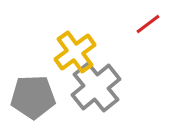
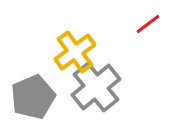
gray pentagon: rotated 21 degrees counterclockwise
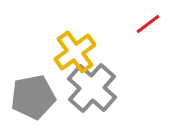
gray cross: moved 4 px left, 1 px down; rotated 9 degrees counterclockwise
gray pentagon: rotated 12 degrees clockwise
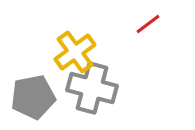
gray cross: rotated 27 degrees counterclockwise
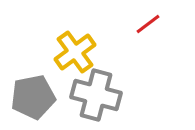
gray cross: moved 4 px right, 7 px down
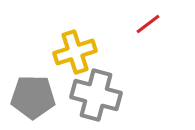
yellow cross: rotated 18 degrees clockwise
gray pentagon: rotated 12 degrees clockwise
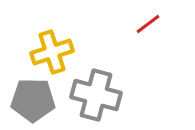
yellow cross: moved 23 px left
gray pentagon: moved 3 px down
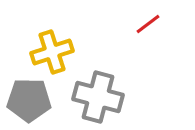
gray cross: moved 2 px right, 2 px down
gray pentagon: moved 4 px left
